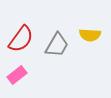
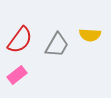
red semicircle: moved 1 px left, 1 px down
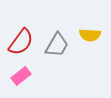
red semicircle: moved 1 px right, 2 px down
pink rectangle: moved 4 px right, 1 px down
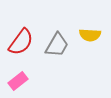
pink rectangle: moved 3 px left, 5 px down
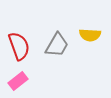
red semicircle: moved 2 px left, 4 px down; rotated 56 degrees counterclockwise
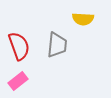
yellow semicircle: moved 7 px left, 16 px up
gray trapezoid: rotated 24 degrees counterclockwise
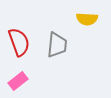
yellow semicircle: moved 4 px right
red semicircle: moved 4 px up
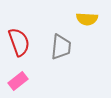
gray trapezoid: moved 4 px right, 2 px down
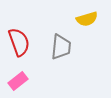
yellow semicircle: rotated 20 degrees counterclockwise
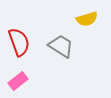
gray trapezoid: moved 1 px up; rotated 64 degrees counterclockwise
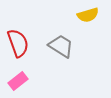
yellow semicircle: moved 1 px right, 4 px up
red semicircle: moved 1 px left, 1 px down
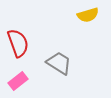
gray trapezoid: moved 2 px left, 17 px down
